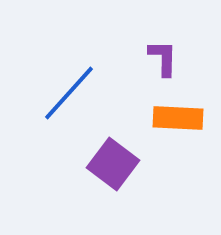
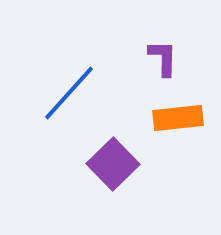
orange rectangle: rotated 9 degrees counterclockwise
purple square: rotated 9 degrees clockwise
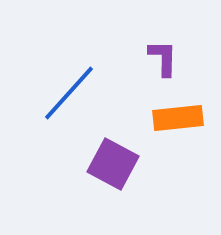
purple square: rotated 18 degrees counterclockwise
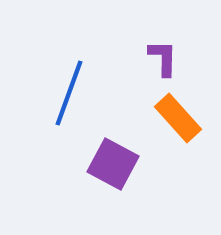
blue line: rotated 22 degrees counterclockwise
orange rectangle: rotated 54 degrees clockwise
